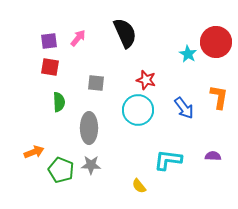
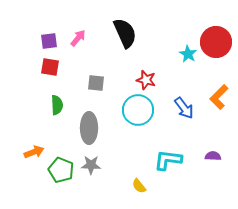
orange L-shape: rotated 145 degrees counterclockwise
green semicircle: moved 2 px left, 3 px down
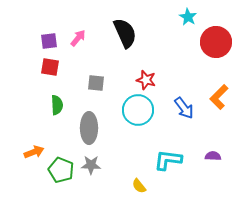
cyan star: moved 37 px up
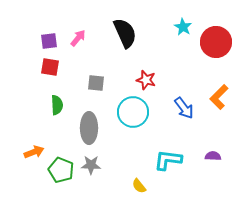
cyan star: moved 5 px left, 10 px down
cyan circle: moved 5 px left, 2 px down
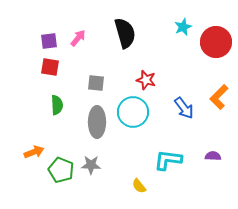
cyan star: rotated 18 degrees clockwise
black semicircle: rotated 8 degrees clockwise
gray ellipse: moved 8 px right, 6 px up
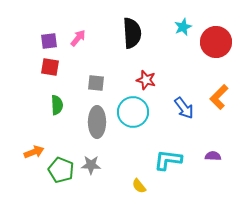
black semicircle: moved 7 px right; rotated 12 degrees clockwise
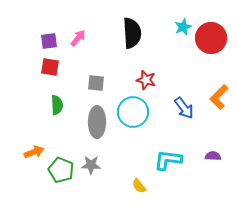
red circle: moved 5 px left, 4 px up
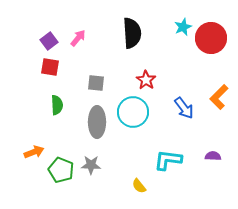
purple square: rotated 30 degrees counterclockwise
red star: rotated 18 degrees clockwise
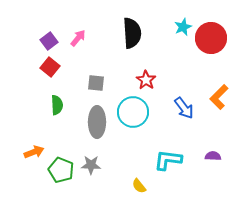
red square: rotated 30 degrees clockwise
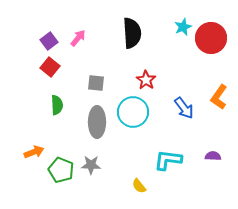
orange L-shape: rotated 10 degrees counterclockwise
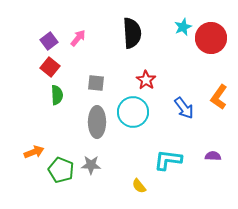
green semicircle: moved 10 px up
